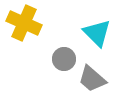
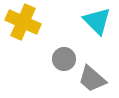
yellow cross: moved 1 px left, 1 px up
cyan triangle: moved 12 px up
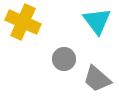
cyan triangle: rotated 8 degrees clockwise
gray trapezoid: moved 5 px right
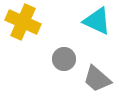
cyan triangle: rotated 28 degrees counterclockwise
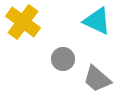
yellow cross: rotated 12 degrees clockwise
gray circle: moved 1 px left
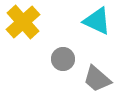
yellow cross: rotated 12 degrees clockwise
